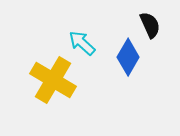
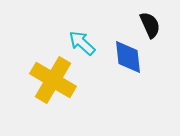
blue diamond: rotated 36 degrees counterclockwise
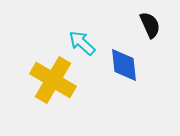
blue diamond: moved 4 px left, 8 px down
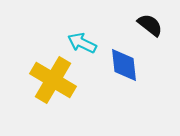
black semicircle: rotated 28 degrees counterclockwise
cyan arrow: rotated 16 degrees counterclockwise
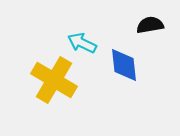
black semicircle: rotated 48 degrees counterclockwise
yellow cross: moved 1 px right
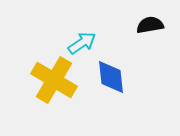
cyan arrow: rotated 120 degrees clockwise
blue diamond: moved 13 px left, 12 px down
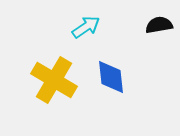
black semicircle: moved 9 px right
cyan arrow: moved 4 px right, 16 px up
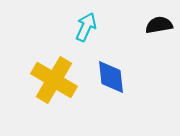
cyan arrow: rotated 32 degrees counterclockwise
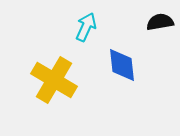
black semicircle: moved 1 px right, 3 px up
blue diamond: moved 11 px right, 12 px up
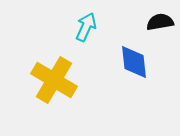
blue diamond: moved 12 px right, 3 px up
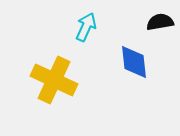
yellow cross: rotated 6 degrees counterclockwise
